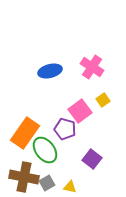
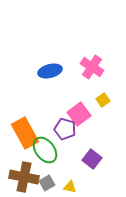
pink square: moved 1 px left, 3 px down
orange rectangle: rotated 64 degrees counterclockwise
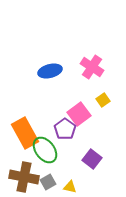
purple pentagon: rotated 20 degrees clockwise
gray square: moved 1 px right, 1 px up
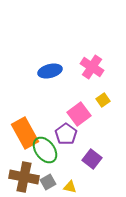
purple pentagon: moved 1 px right, 5 px down
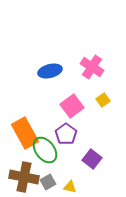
pink square: moved 7 px left, 8 px up
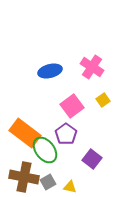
orange rectangle: rotated 24 degrees counterclockwise
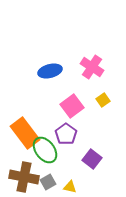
orange rectangle: rotated 16 degrees clockwise
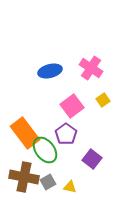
pink cross: moved 1 px left, 1 px down
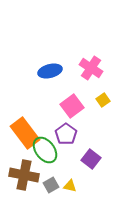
purple square: moved 1 px left
brown cross: moved 2 px up
gray square: moved 3 px right, 3 px down
yellow triangle: moved 1 px up
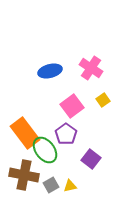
yellow triangle: rotated 24 degrees counterclockwise
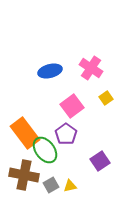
yellow square: moved 3 px right, 2 px up
purple square: moved 9 px right, 2 px down; rotated 18 degrees clockwise
